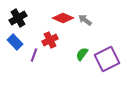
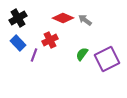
blue rectangle: moved 3 px right, 1 px down
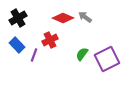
gray arrow: moved 3 px up
blue rectangle: moved 1 px left, 2 px down
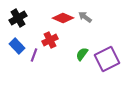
blue rectangle: moved 1 px down
